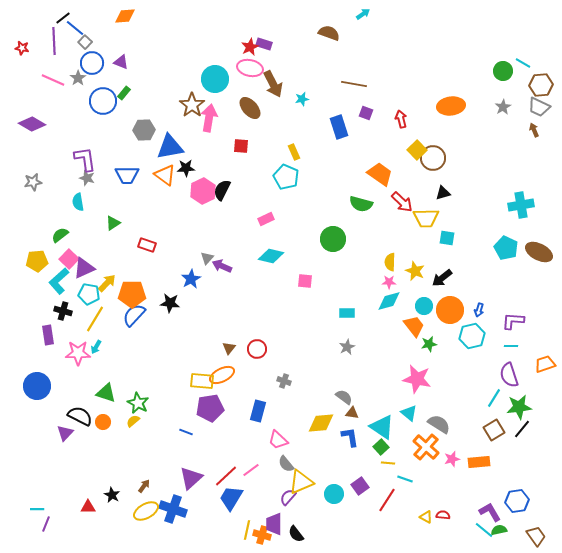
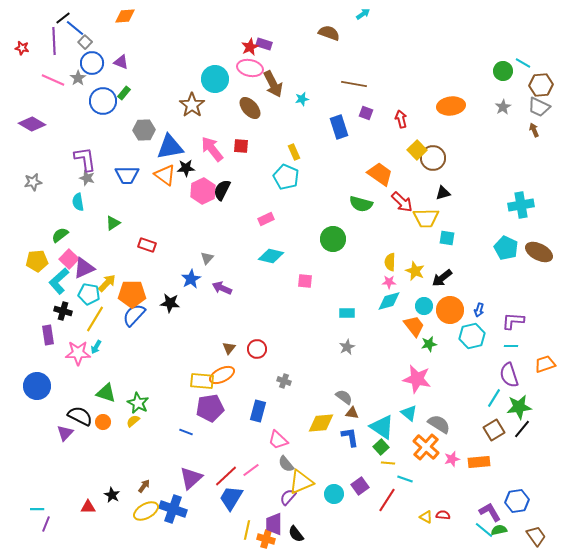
pink arrow at (209, 118): moved 3 px right, 31 px down; rotated 48 degrees counterclockwise
purple arrow at (222, 266): moved 22 px down
orange cross at (262, 535): moved 4 px right, 4 px down
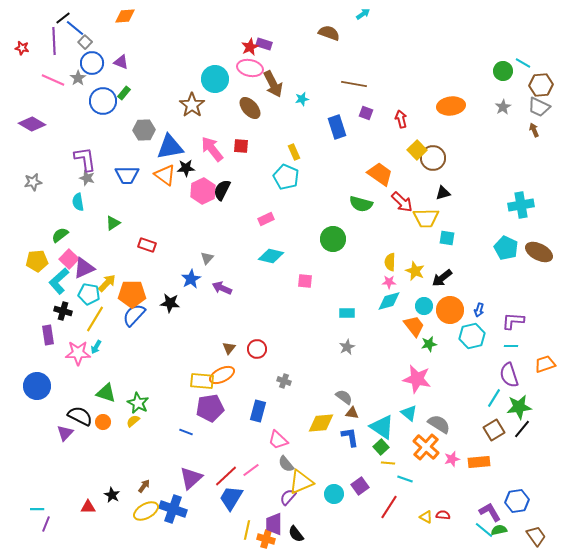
blue rectangle at (339, 127): moved 2 px left
red line at (387, 500): moved 2 px right, 7 px down
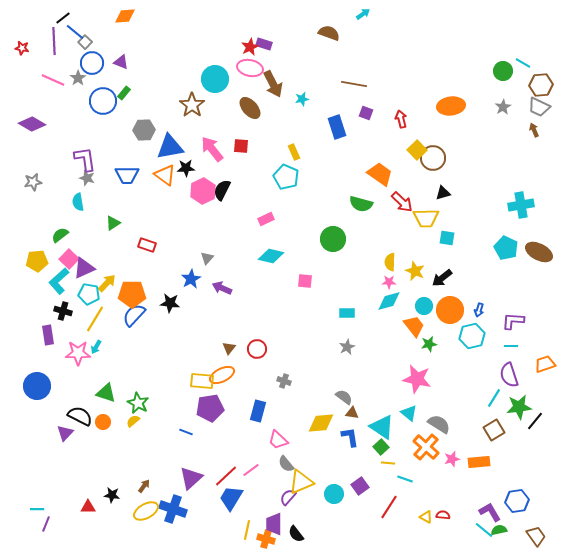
blue line at (75, 28): moved 4 px down
black line at (522, 429): moved 13 px right, 8 px up
black star at (112, 495): rotated 21 degrees counterclockwise
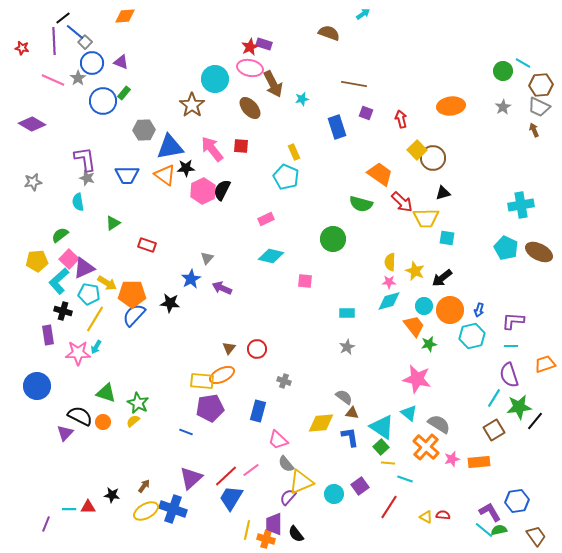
yellow arrow at (107, 283): rotated 78 degrees clockwise
cyan line at (37, 509): moved 32 px right
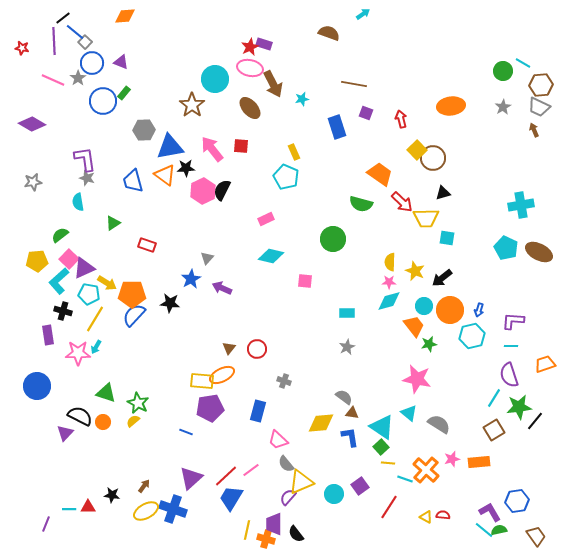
blue trapezoid at (127, 175): moved 6 px right, 6 px down; rotated 75 degrees clockwise
orange cross at (426, 447): moved 23 px down
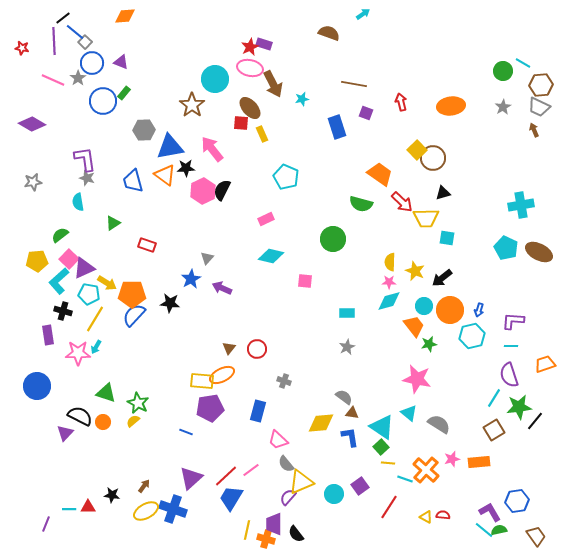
red arrow at (401, 119): moved 17 px up
red square at (241, 146): moved 23 px up
yellow rectangle at (294, 152): moved 32 px left, 18 px up
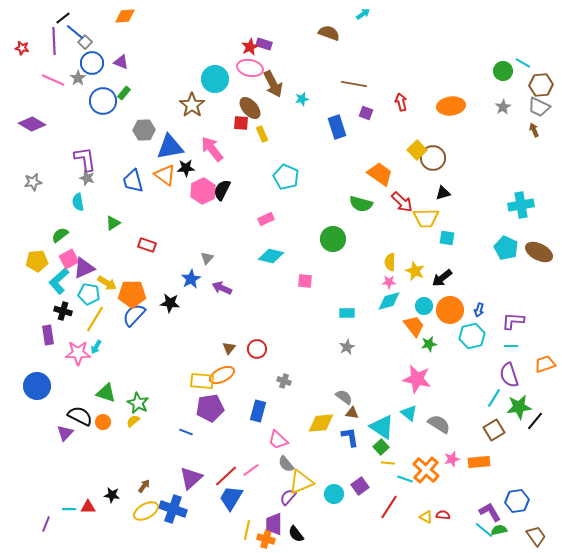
pink square at (69, 259): rotated 18 degrees clockwise
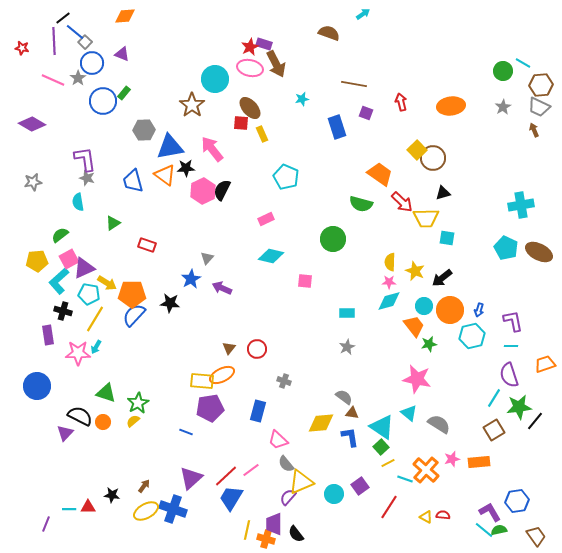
purple triangle at (121, 62): moved 1 px right, 8 px up
brown arrow at (273, 84): moved 3 px right, 20 px up
purple L-shape at (513, 321): rotated 75 degrees clockwise
green star at (138, 403): rotated 15 degrees clockwise
yellow line at (388, 463): rotated 32 degrees counterclockwise
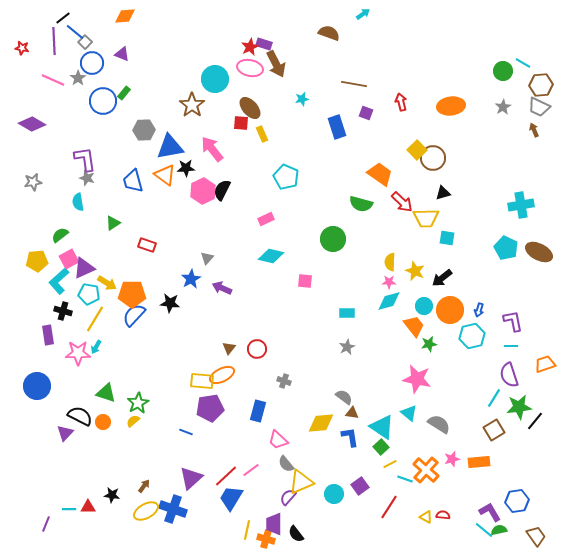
yellow line at (388, 463): moved 2 px right, 1 px down
